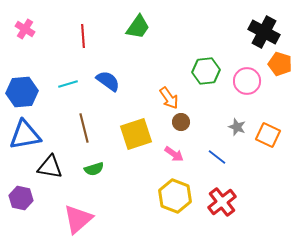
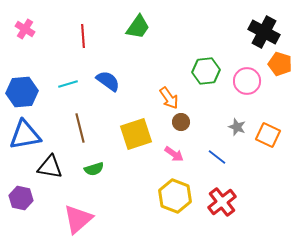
brown line: moved 4 px left
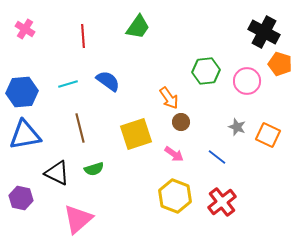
black triangle: moved 7 px right, 6 px down; rotated 16 degrees clockwise
